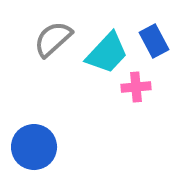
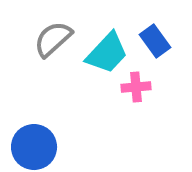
blue rectangle: moved 1 px right; rotated 8 degrees counterclockwise
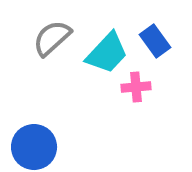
gray semicircle: moved 1 px left, 1 px up
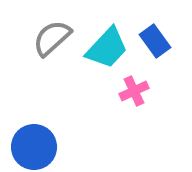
cyan trapezoid: moved 5 px up
pink cross: moved 2 px left, 4 px down; rotated 20 degrees counterclockwise
